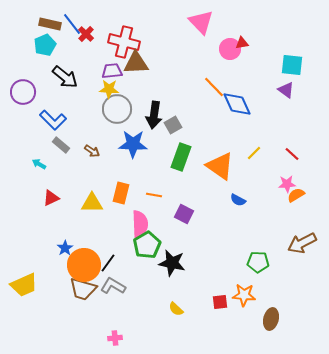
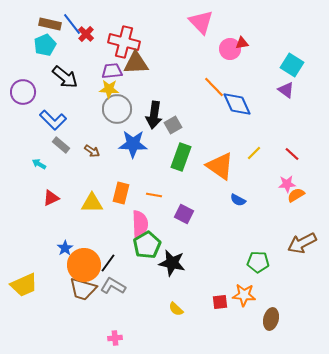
cyan square at (292, 65): rotated 25 degrees clockwise
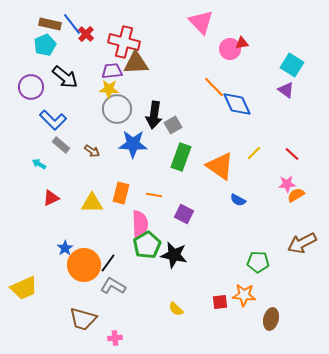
purple circle at (23, 92): moved 8 px right, 5 px up
black star at (172, 263): moved 2 px right, 8 px up
yellow trapezoid at (24, 285): moved 3 px down
brown trapezoid at (83, 289): moved 30 px down
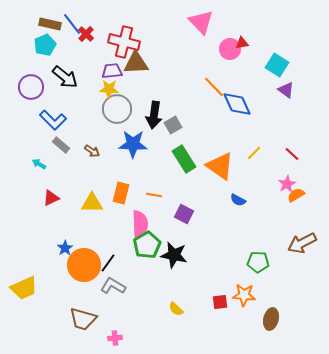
cyan square at (292, 65): moved 15 px left
green rectangle at (181, 157): moved 3 px right, 2 px down; rotated 52 degrees counterclockwise
pink star at (287, 184): rotated 24 degrees counterclockwise
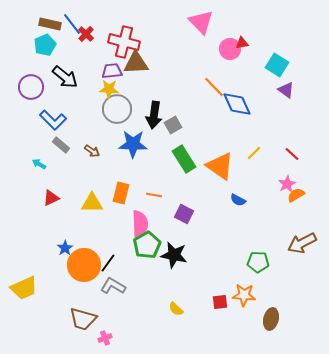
pink cross at (115, 338): moved 10 px left; rotated 16 degrees counterclockwise
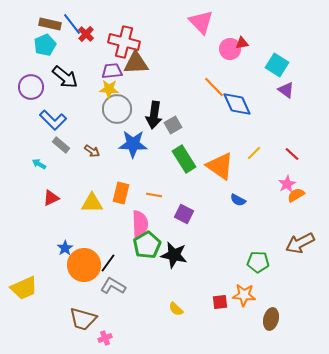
brown arrow at (302, 243): moved 2 px left
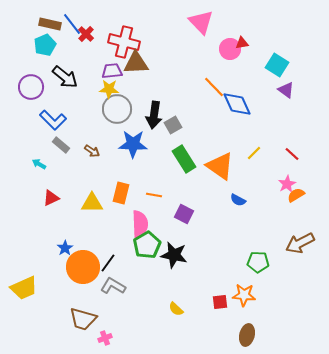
orange circle at (84, 265): moved 1 px left, 2 px down
brown ellipse at (271, 319): moved 24 px left, 16 px down
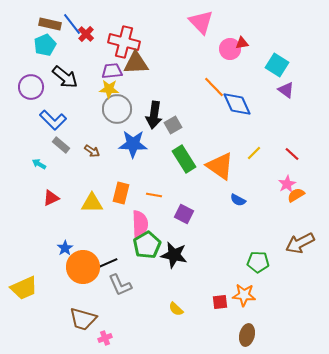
black line at (108, 263): rotated 30 degrees clockwise
gray L-shape at (113, 286): moved 7 px right, 1 px up; rotated 145 degrees counterclockwise
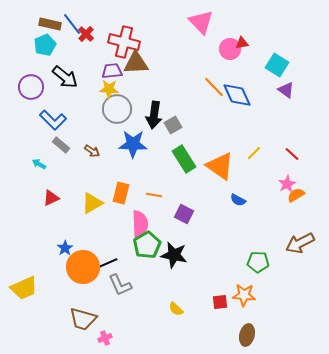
blue diamond at (237, 104): moved 9 px up
yellow triangle at (92, 203): rotated 30 degrees counterclockwise
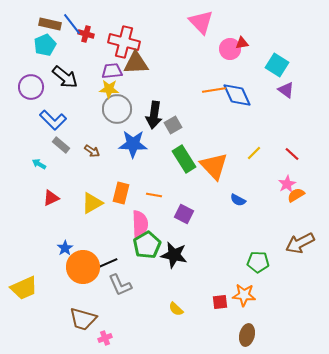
red cross at (86, 34): rotated 28 degrees counterclockwise
orange line at (214, 87): moved 3 px down; rotated 55 degrees counterclockwise
orange triangle at (220, 166): moved 6 px left; rotated 12 degrees clockwise
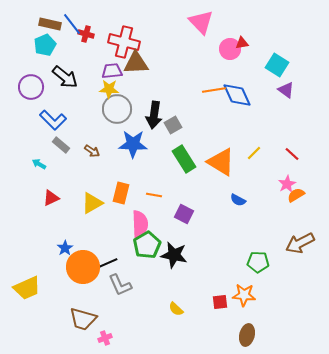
orange triangle at (214, 166): moved 7 px right, 4 px up; rotated 16 degrees counterclockwise
yellow trapezoid at (24, 288): moved 3 px right
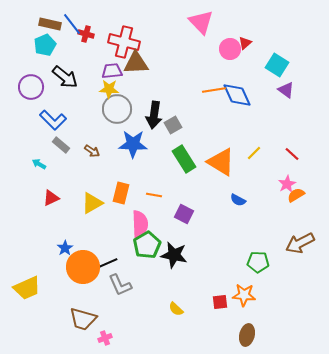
red triangle at (242, 43): moved 3 px right; rotated 32 degrees counterclockwise
